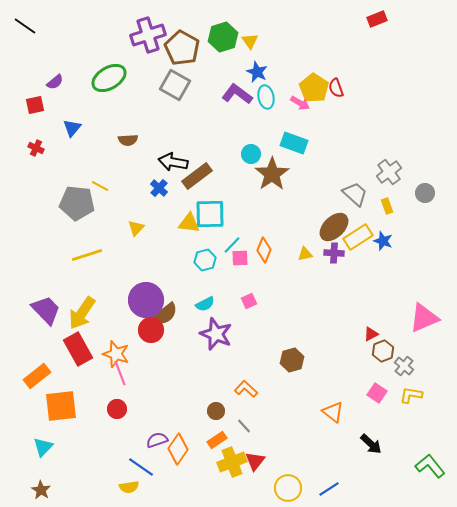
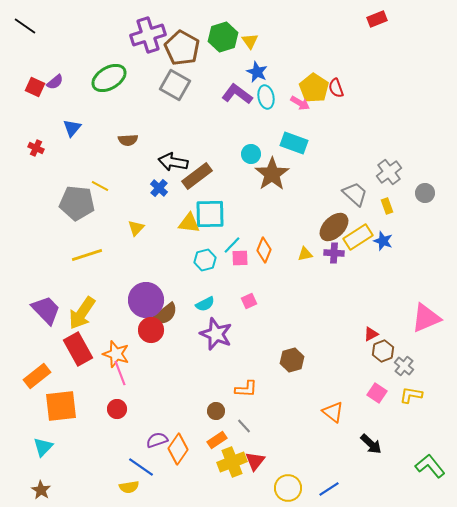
red square at (35, 105): moved 18 px up; rotated 36 degrees clockwise
pink triangle at (424, 318): moved 2 px right
orange L-shape at (246, 389): rotated 140 degrees clockwise
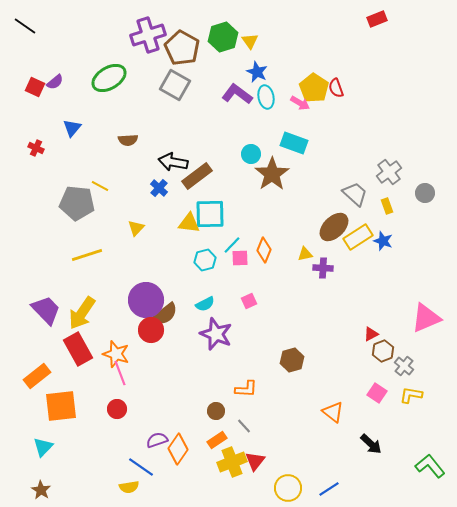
purple cross at (334, 253): moved 11 px left, 15 px down
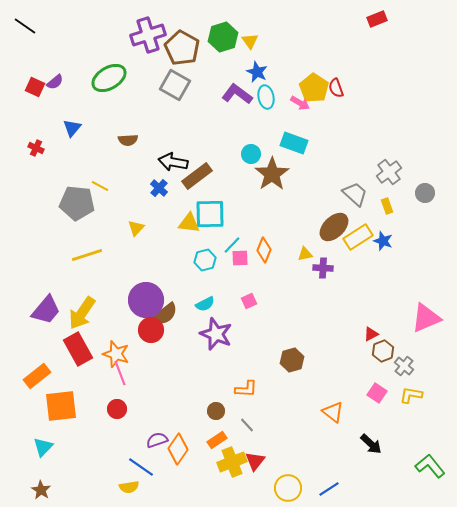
purple trapezoid at (46, 310): rotated 84 degrees clockwise
gray line at (244, 426): moved 3 px right, 1 px up
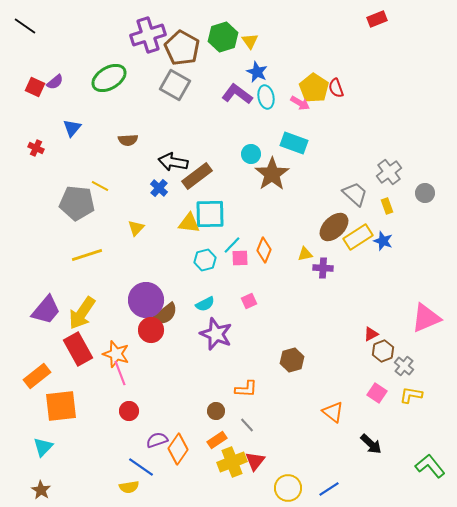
red circle at (117, 409): moved 12 px right, 2 px down
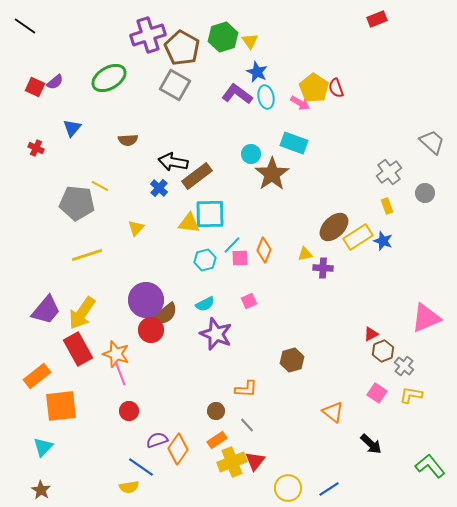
gray trapezoid at (355, 194): moved 77 px right, 52 px up
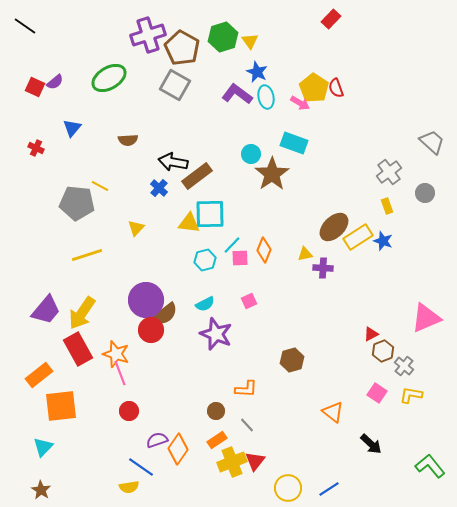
red rectangle at (377, 19): moved 46 px left; rotated 24 degrees counterclockwise
orange rectangle at (37, 376): moved 2 px right, 1 px up
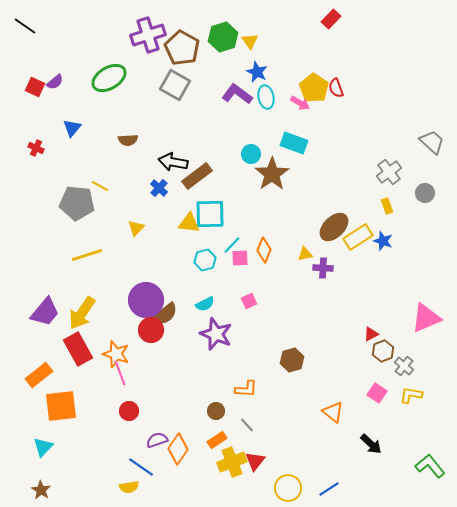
purple trapezoid at (46, 310): moved 1 px left, 2 px down
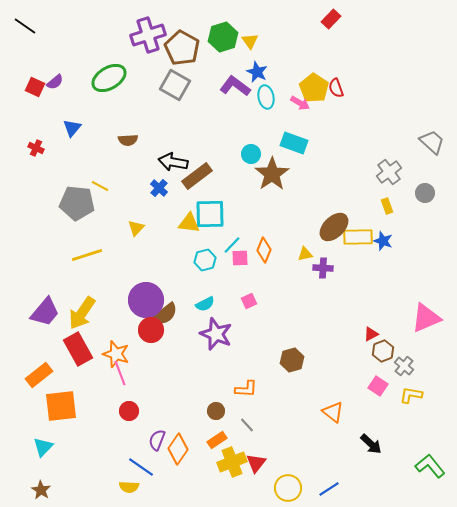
purple L-shape at (237, 94): moved 2 px left, 8 px up
yellow rectangle at (358, 237): rotated 32 degrees clockwise
pink square at (377, 393): moved 1 px right, 7 px up
purple semicircle at (157, 440): rotated 50 degrees counterclockwise
red triangle at (255, 461): moved 1 px right, 2 px down
yellow semicircle at (129, 487): rotated 12 degrees clockwise
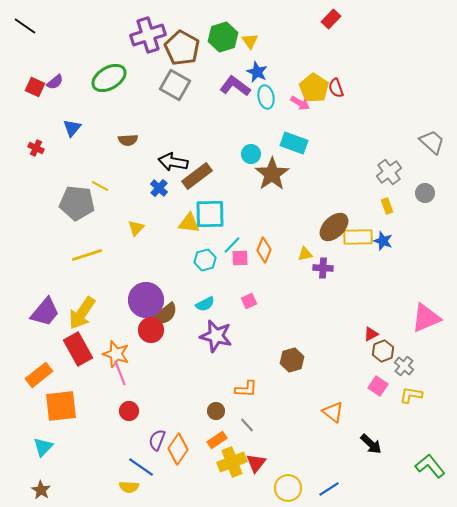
purple star at (216, 334): moved 2 px down; rotated 8 degrees counterclockwise
